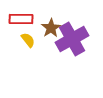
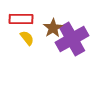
brown star: moved 2 px right
yellow semicircle: moved 1 px left, 2 px up
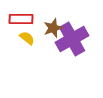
brown star: rotated 12 degrees clockwise
yellow semicircle: rotated 14 degrees counterclockwise
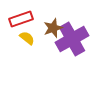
red rectangle: rotated 20 degrees counterclockwise
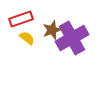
brown star: moved 1 px left, 2 px down
purple cross: moved 1 px up
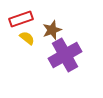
purple cross: moved 7 px left, 17 px down
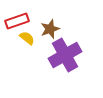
red rectangle: moved 4 px left, 2 px down
brown star: moved 2 px left, 1 px up
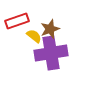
yellow semicircle: moved 7 px right, 2 px up
purple cross: moved 14 px left, 2 px up; rotated 20 degrees clockwise
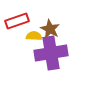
brown star: rotated 24 degrees counterclockwise
yellow semicircle: rotated 35 degrees counterclockwise
